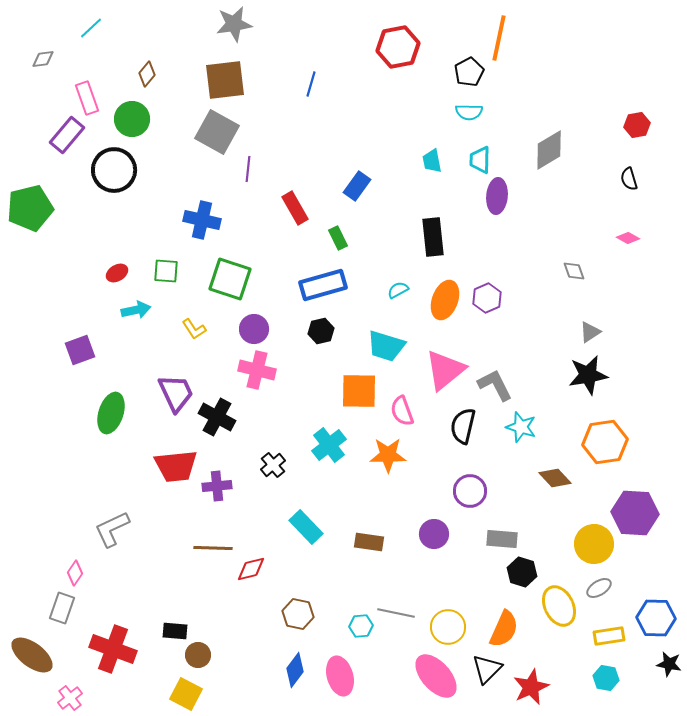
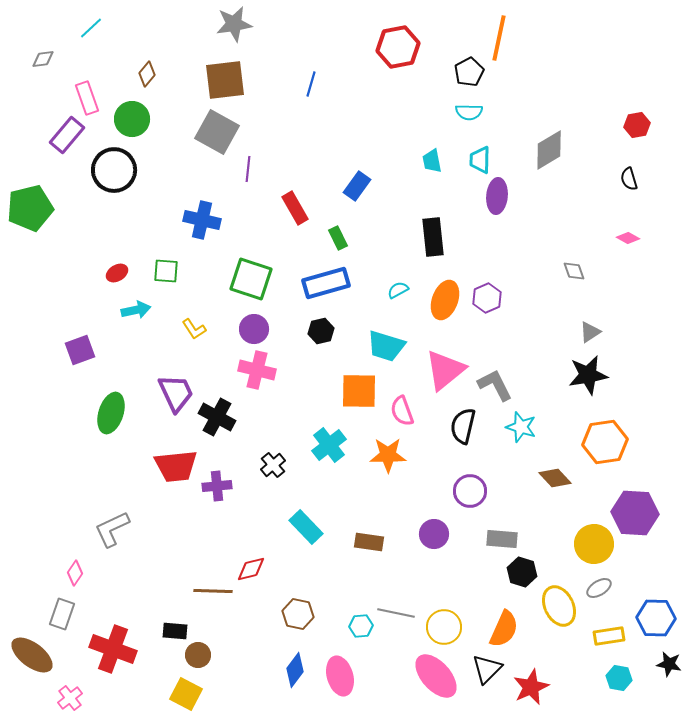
green square at (230, 279): moved 21 px right
blue rectangle at (323, 285): moved 3 px right, 2 px up
brown line at (213, 548): moved 43 px down
gray rectangle at (62, 608): moved 6 px down
yellow circle at (448, 627): moved 4 px left
cyan hexagon at (606, 678): moved 13 px right
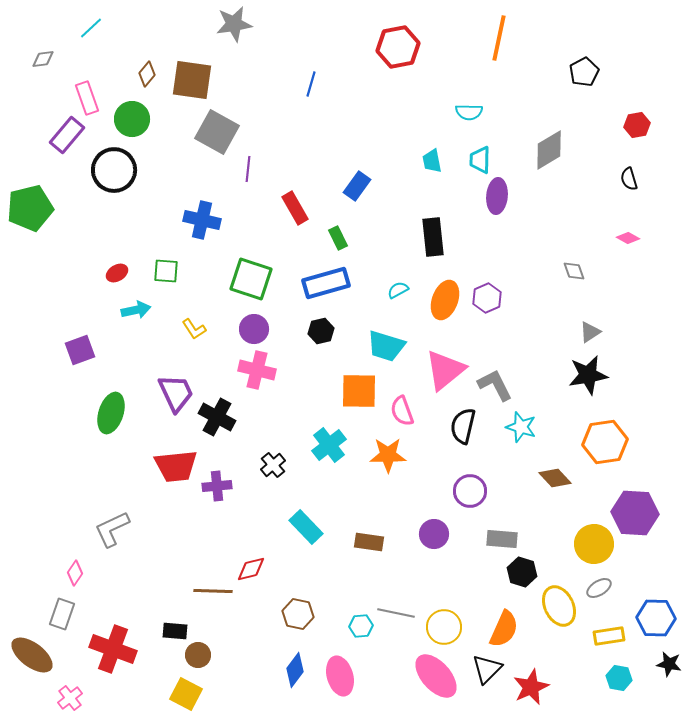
black pentagon at (469, 72): moved 115 px right
brown square at (225, 80): moved 33 px left; rotated 15 degrees clockwise
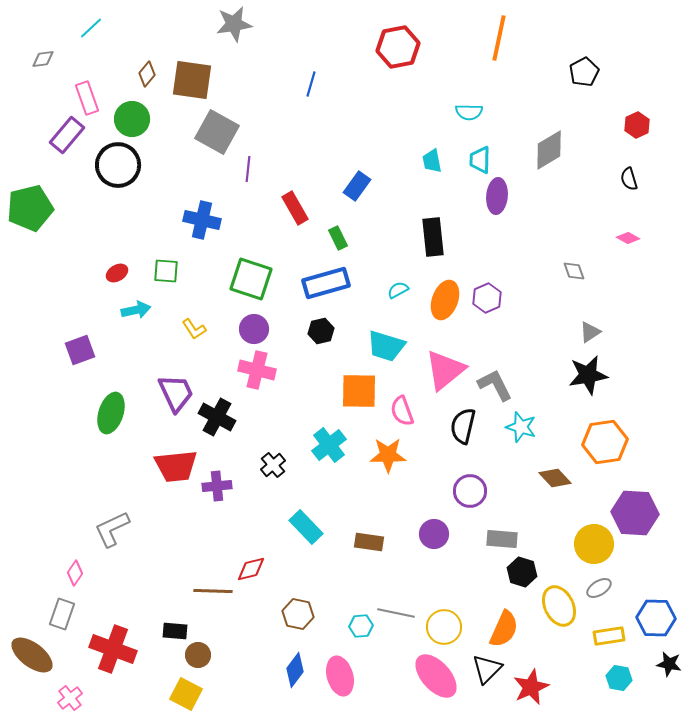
red hexagon at (637, 125): rotated 15 degrees counterclockwise
black circle at (114, 170): moved 4 px right, 5 px up
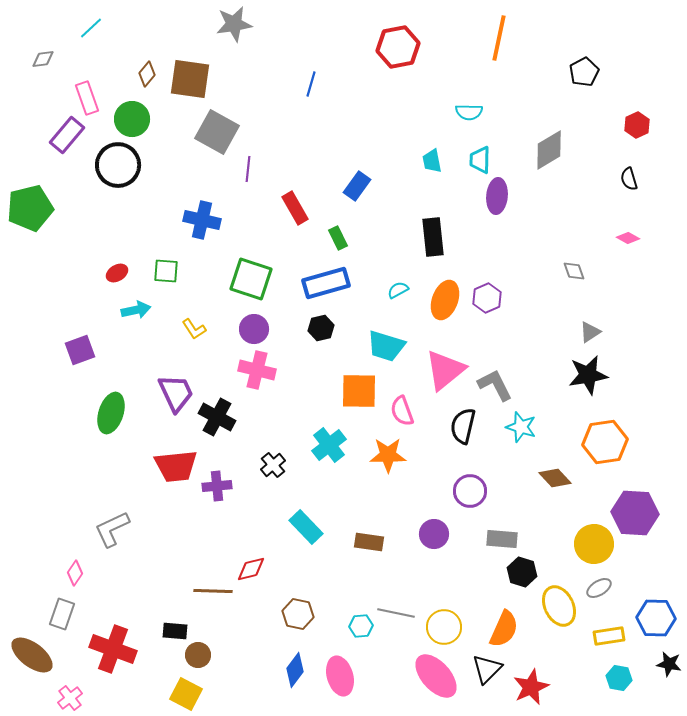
brown square at (192, 80): moved 2 px left, 1 px up
black hexagon at (321, 331): moved 3 px up
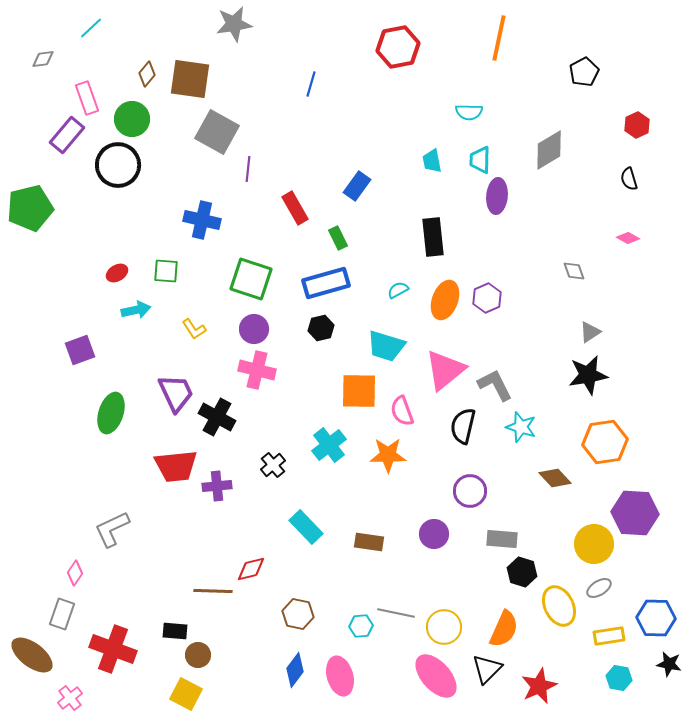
red star at (531, 687): moved 8 px right, 1 px up
